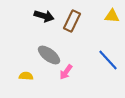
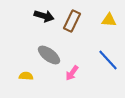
yellow triangle: moved 3 px left, 4 px down
pink arrow: moved 6 px right, 1 px down
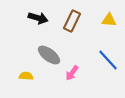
black arrow: moved 6 px left, 2 px down
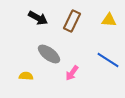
black arrow: rotated 12 degrees clockwise
gray ellipse: moved 1 px up
blue line: rotated 15 degrees counterclockwise
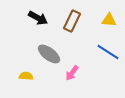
blue line: moved 8 px up
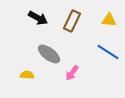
yellow semicircle: moved 1 px right, 1 px up
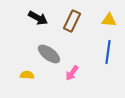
blue line: rotated 65 degrees clockwise
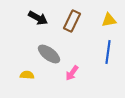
yellow triangle: rotated 14 degrees counterclockwise
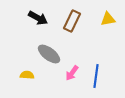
yellow triangle: moved 1 px left, 1 px up
blue line: moved 12 px left, 24 px down
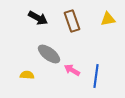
brown rectangle: rotated 45 degrees counterclockwise
pink arrow: moved 3 px up; rotated 84 degrees clockwise
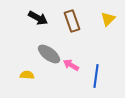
yellow triangle: rotated 35 degrees counterclockwise
pink arrow: moved 1 px left, 5 px up
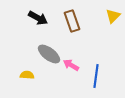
yellow triangle: moved 5 px right, 3 px up
